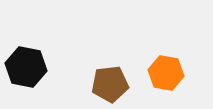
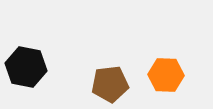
orange hexagon: moved 2 px down; rotated 8 degrees counterclockwise
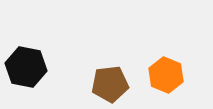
orange hexagon: rotated 20 degrees clockwise
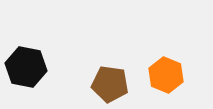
brown pentagon: rotated 15 degrees clockwise
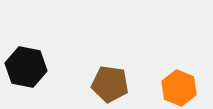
orange hexagon: moved 13 px right, 13 px down
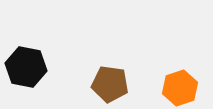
orange hexagon: moved 1 px right; rotated 20 degrees clockwise
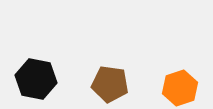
black hexagon: moved 10 px right, 12 px down
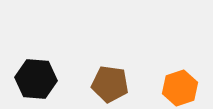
black hexagon: rotated 6 degrees counterclockwise
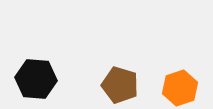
brown pentagon: moved 10 px right, 1 px down; rotated 9 degrees clockwise
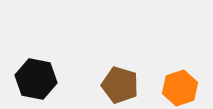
black hexagon: rotated 6 degrees clockwise
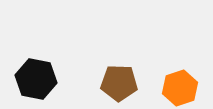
brown pentagon: moved 1 px left, 2 px up; rotated 15 degrees counterclockwise
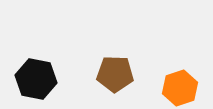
brown pentagon: moved 4 px left, 9 px up
